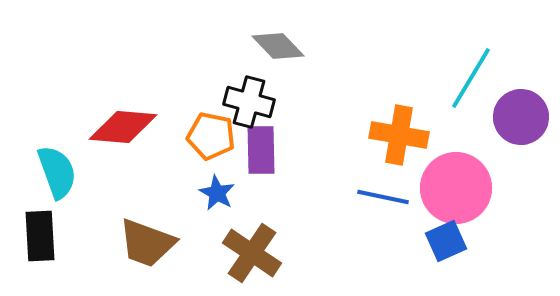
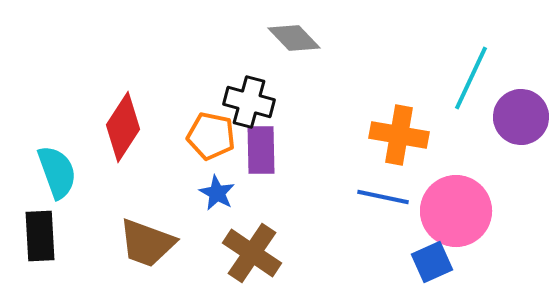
gray diamond: moved 16 px right, 8 px up
cyan line: rotated 6 degrees counterclockwise
red diamond: rotated 62 degrees counterclockwise
pink circle: moved 23 px down
blue square: moved 14 px left, 21 px down
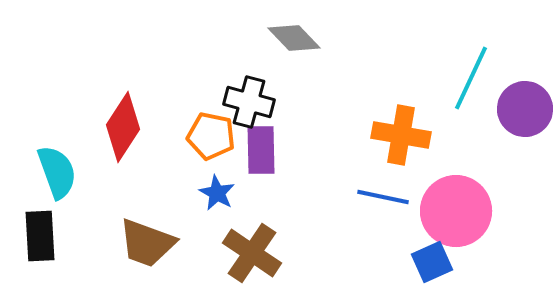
purple circle: moved 4 px right, 8 px up
orange cross: moved 2 px right
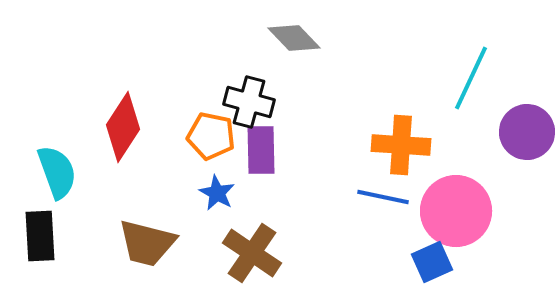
purple circle: moved 2 px right, 23 px down
orange cross: moved 10 px down; rotated 6 degrees counterclockwise
brown trapezoid: rotated 6 degrees counterclockwise
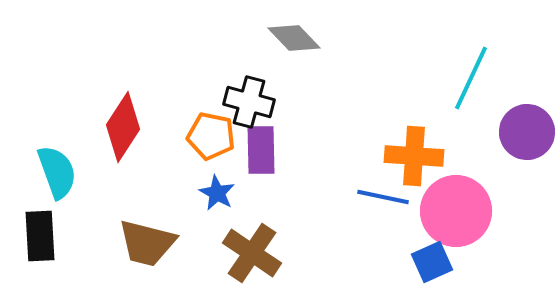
orange cross: moved 13 px right, 11 px down
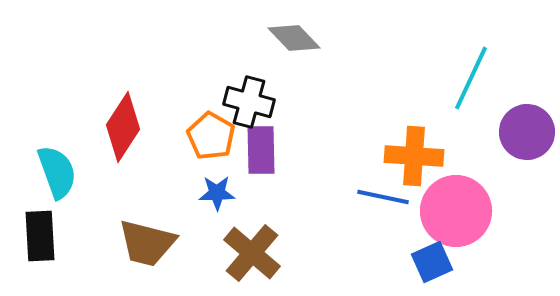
orange pentagon: rotated 18 degrees clockwise
blue star: rotated 30 degrees counterclockwise
brown cross: rotated 6 degrees clockwise
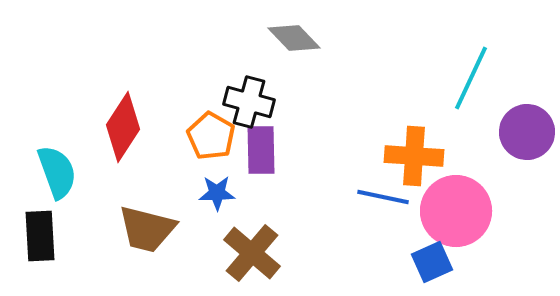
brown trapezoid: moved 14 px up
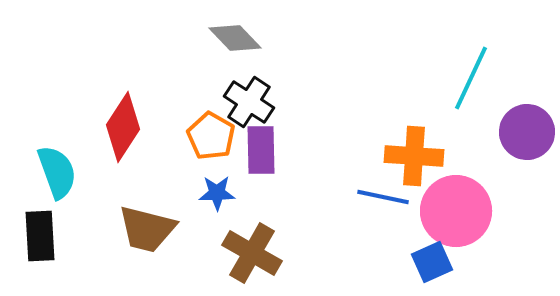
gray diamond: moved 59 px left
black cross: rotated 18 degrees clockwise
brown cross: rotated 10 degrees counterclockwise
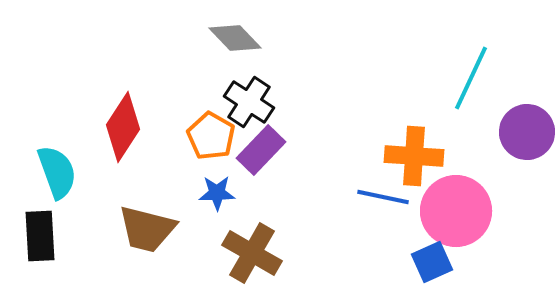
purple rectangle: rotated 45 degrees clockwise
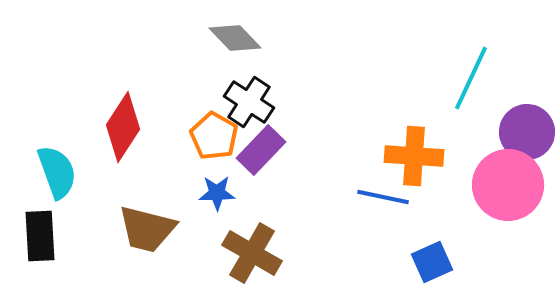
orange pentagon: moved 3 px right
pink circle: moved 52 px right, 26 px up
